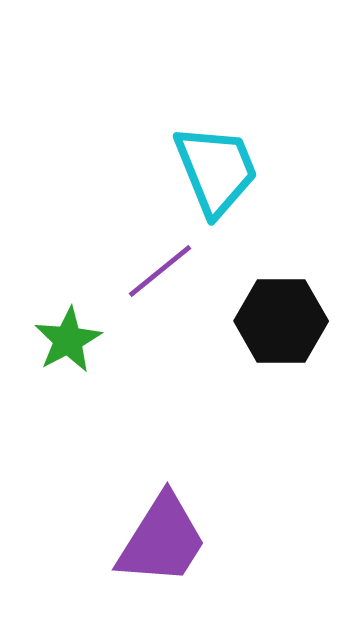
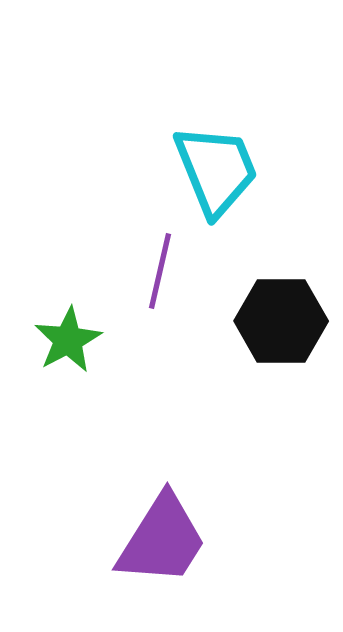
purple line: rotated 38 degrees counterclockwise
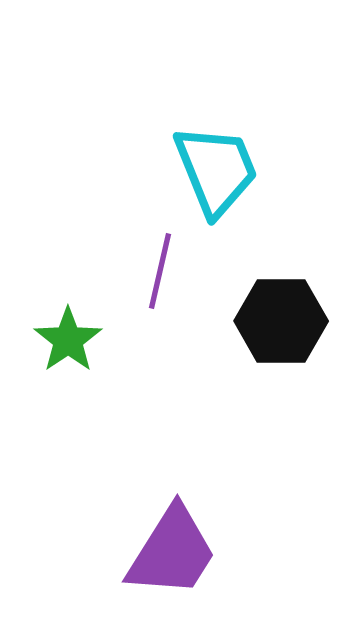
green star: rotated 6 degrees counterclockwise
purple trapezoid: moved 10 px right, 12 px down
